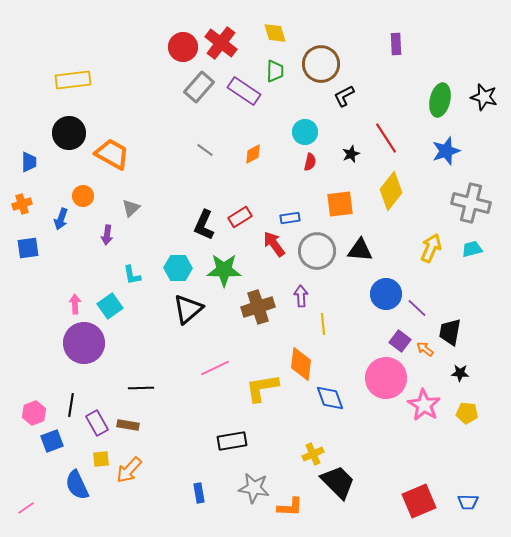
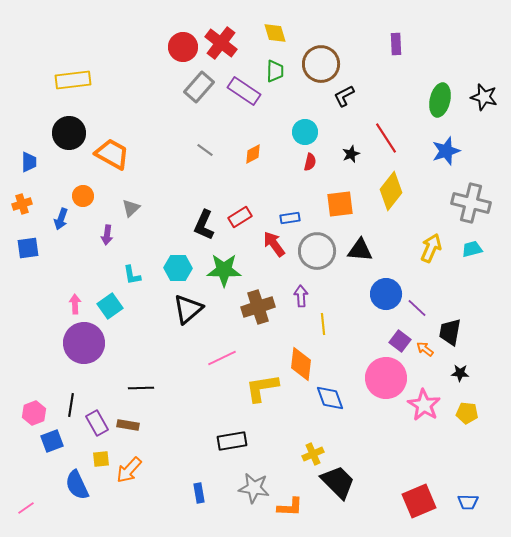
pink line at (215, 368): moved 7 px right, 10 px up
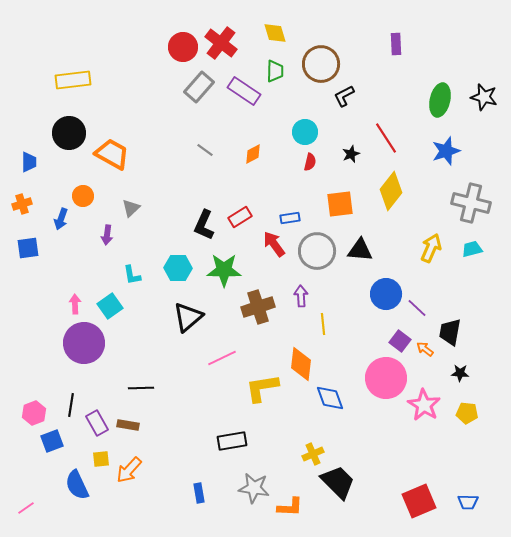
black triangle at (188, 309): moved 8 px down
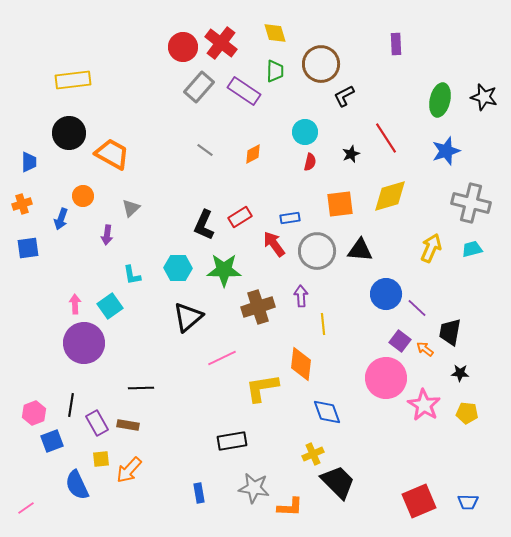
yellow diamond at (391, 191): moved 1 px left, 5 px down; rotated 36 degrees clockwise
blue diamond at (330, 398): moved 3 px left, 14 px down
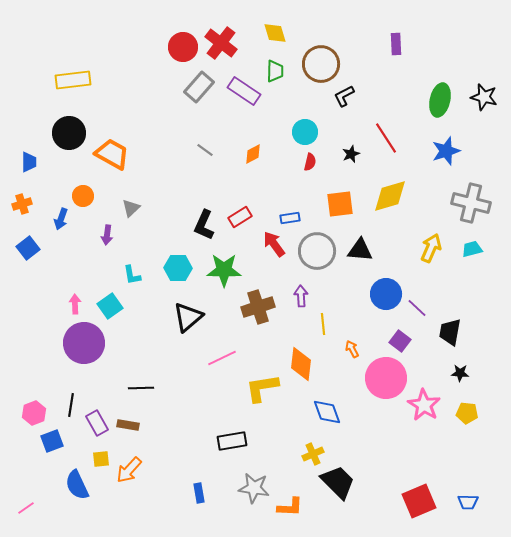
blue square at (28, 248): rotated 30 degrees counterclockwise
orange arrow at (425, 349): moved 73 px left; rotated 24 degrees clockwise
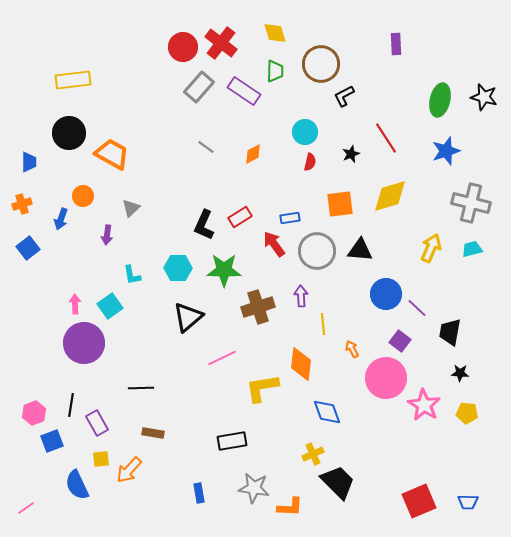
gray line at (205, 150): moved 1 px right, 3 px up
brown rectangle at (128, 425): moved 25 px right, 8 px down
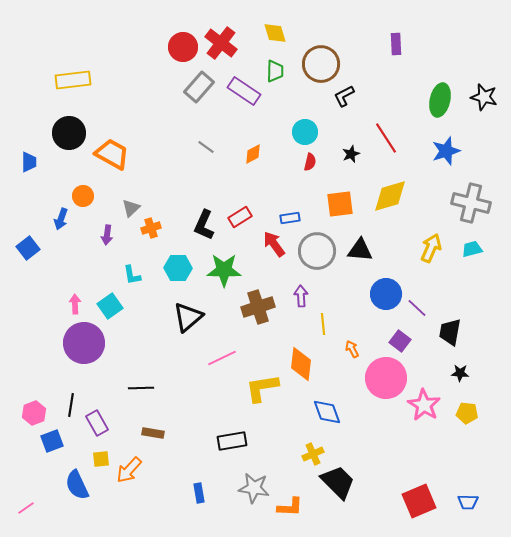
orange cross at (22, 204): moved 129 px right, 24 px down
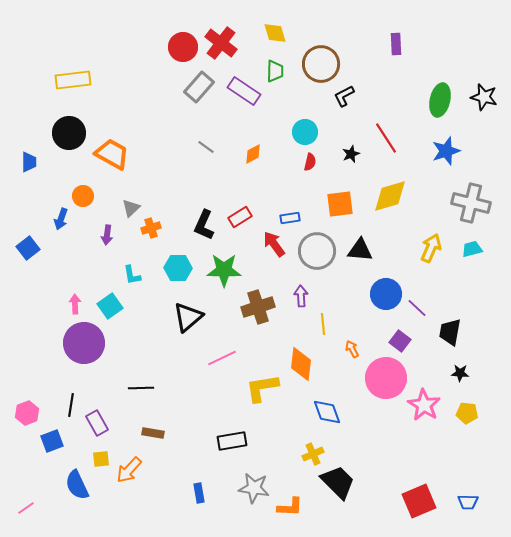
pink hexagon at (34, 413): moved 7 px left
